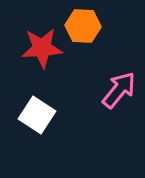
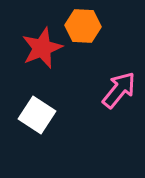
red star: rotated 18 degrees counterclockwise
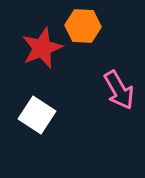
pink arrow: rotated 111 degrees clockwise
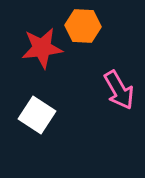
red star: rotated 15 degrees clockwise
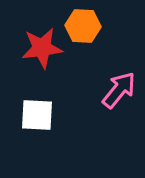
pink arrow: rotated 111 degrees counterclockwise
white square: rotated 30 degrees counterclockwise
